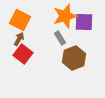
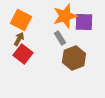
orange square: moved 1 px right
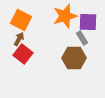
purple square: moved 4 px right
gray rectangle: moved 22 px right
brown hexagon: rotated 20 degrees clockwise
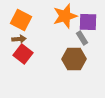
brown arrow: rotated 56 degrees clockwise
brown hexagon: moved 1 px down
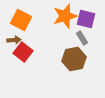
purple square: moved 2 px left, 3 px up; rotated 12 degrees clockwise
brown arrow: moved 5 px left, 1 px down
red square: moved 2 px up
brown hexagon: rotated 10 degrees counterclockwise
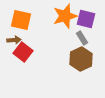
orange square: rotated 15 degrees counterclockwise
brown hexagon: moved 7 px right; rotated 15 degrees counterclockwise
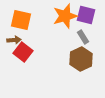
purple square: moved 4 px up
gray rectangle: moved 1 px right, 1 px up
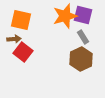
purple square: moved 3 px left
brown arrow: moved 1 px up
